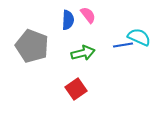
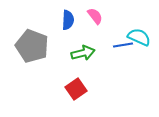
pink semicircle: moved 7 px right, 1 px down
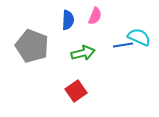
pink semicircle: rotated 60 degrees clockwise
red square: moved 2 px down
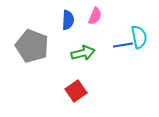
cyan semicircle: rotated 55 degrees clockwise
